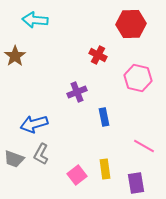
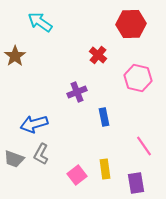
cyan arrow: moved 5 px right, 2 px down; rotated 30 degrees clockwise
red cross: rotated 12 degrees clockwise
pink line: rotated 25 degrees clockwise
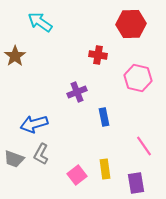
red cross: rotated 30 degrees counterclockwise
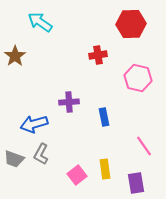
red cross: rotated 18 degrees counterclockwise
purple cross: moved 8 px left, 10 px down; rotated 18 degrees clockwise
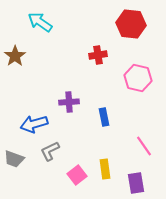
red hexagon: rotated 8 degrees clockwise
gray L-shape: moved 9 px right, 3 px up; rotated 35 degrees clockwise
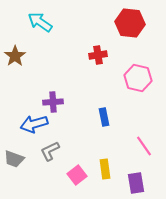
red hexagon: moved 1 px left, 1 px up
purple cross: moved 16 px left
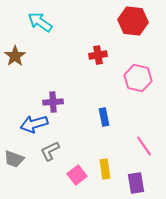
red hexagon: moved 3 px right, 2 px up
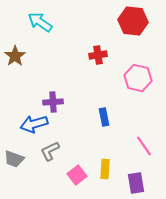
yellow rectangle: rotated 12 degrees clockwise
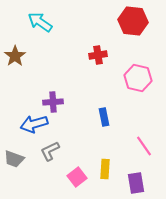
pink square: moved 2 px down
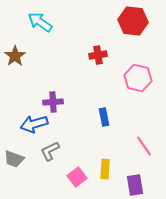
purple rectangle: moved 1 px left, 2 px down
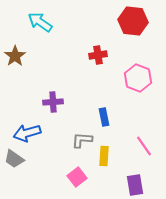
pink hexagon: rotated 8 degrees clockwise
blue arrow: moved 7 px left, 9 px down
gray L-shape: moved 32 px right, 11 px up; rotated 30 degrees clockwise
gray trapezoid: rotated 15 degrees clockwise
yellow rectangle: moved 1 px left, 13 px up
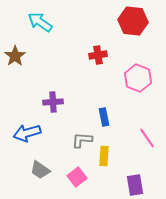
pink line: moved 3 px right, 8 px up
gray trapezoid: moved 26 px right, 11 px down
